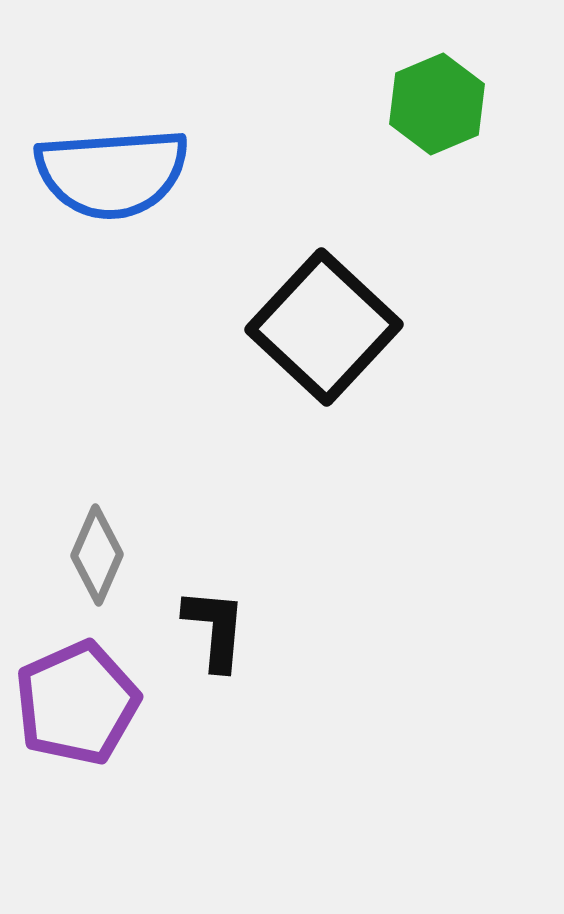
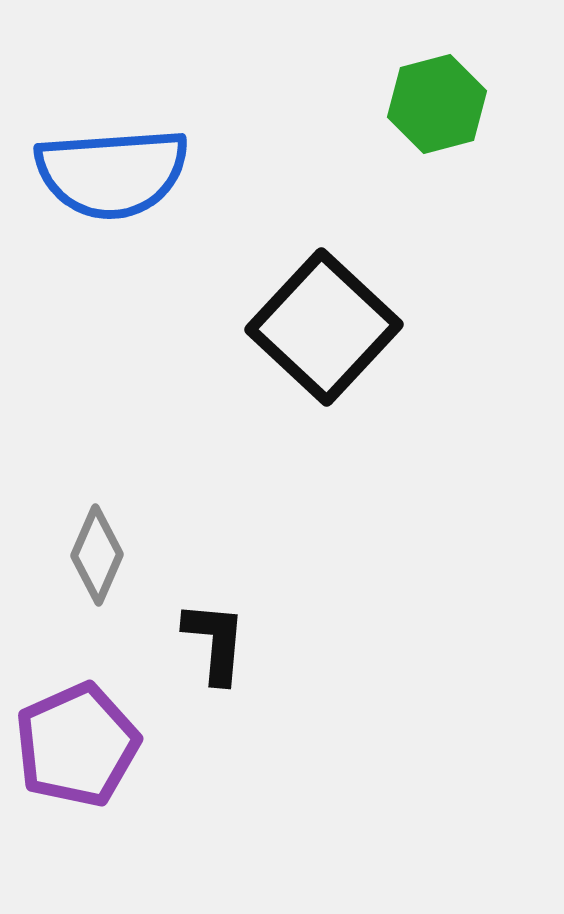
green hexagon: rotated 8 degrees clockwise
black L-shape: moved 13 px down
purple pentagon: moved 42 px down
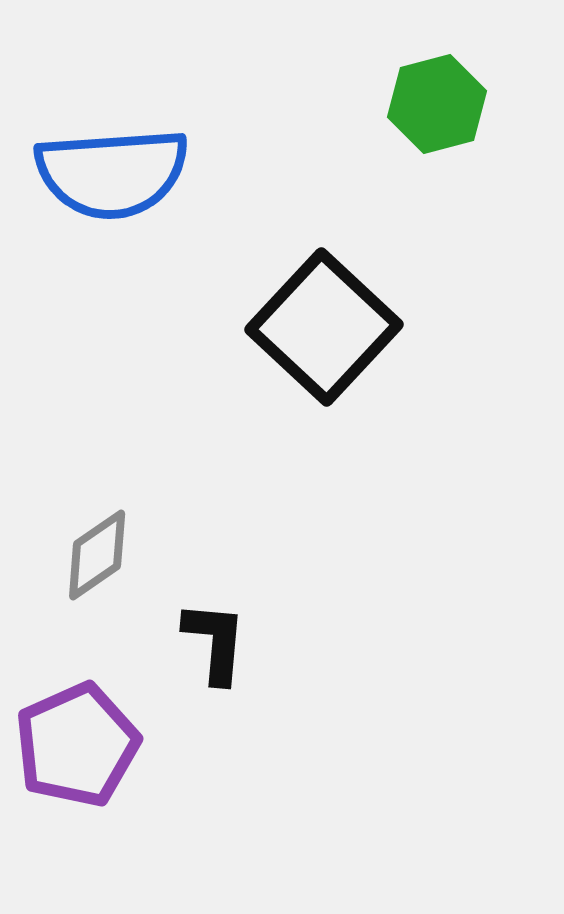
gray diamond: rotated 32 degrees clockwise
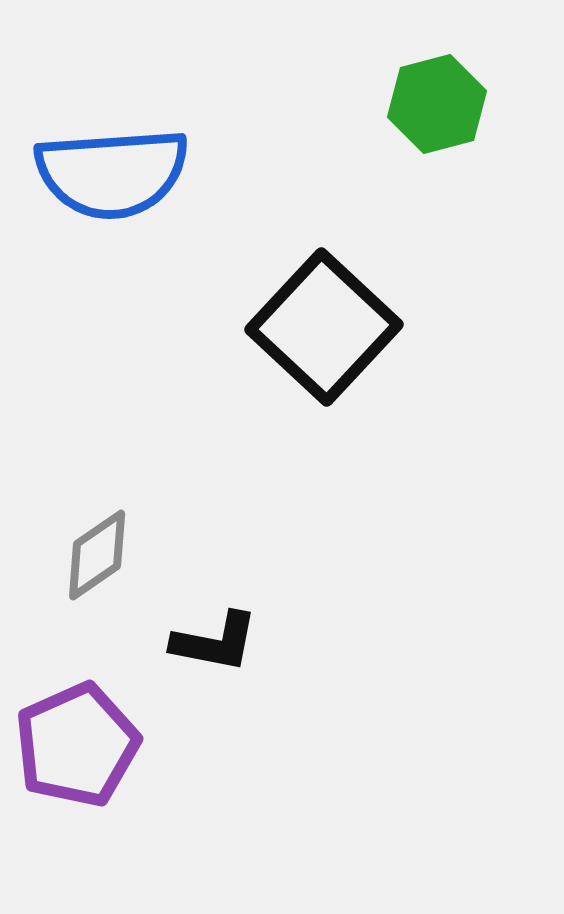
black L-shape: rotated 96 degrees clockwise
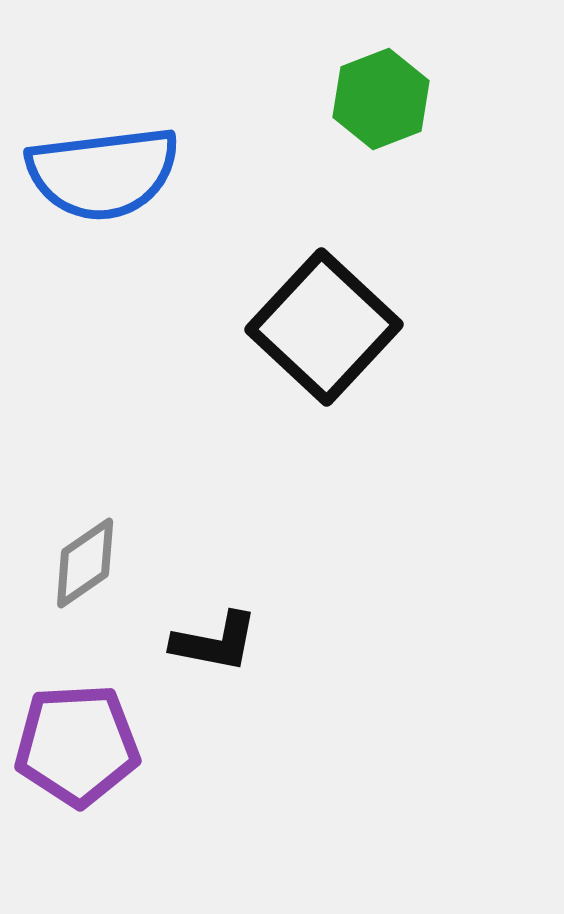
green hexagon: moved 56 px left, 5 px up; rotated 6 degrees counterclockwise
blue semicircle: moved 9 px left; rotated 3 degrees counterclockwise
gray diamond: moved 12 px left, 8 px down
purple pentagon: rotated 21 degrees clockwise
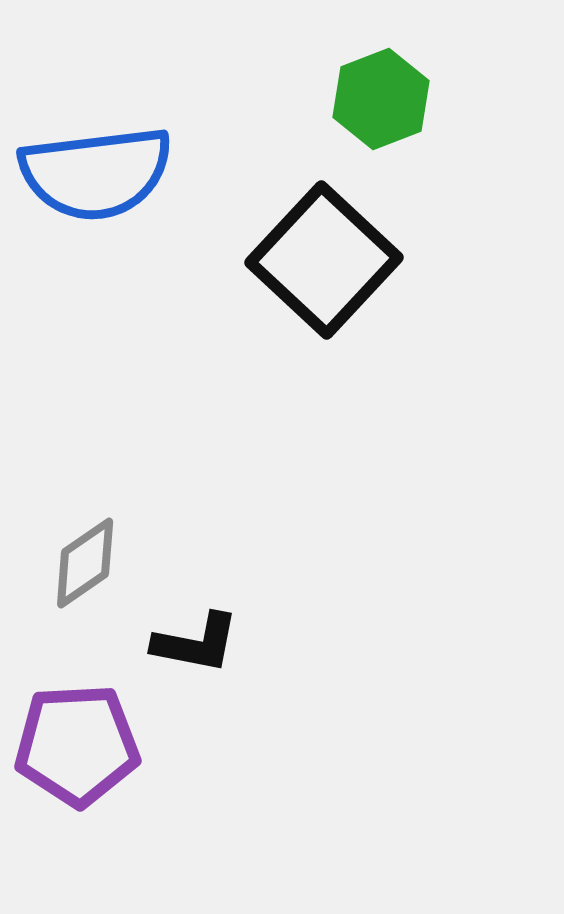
blue semicircle: moved 7 px left
black square: moved 67 px up
black L-shape: moved 19 px left, 1 px down
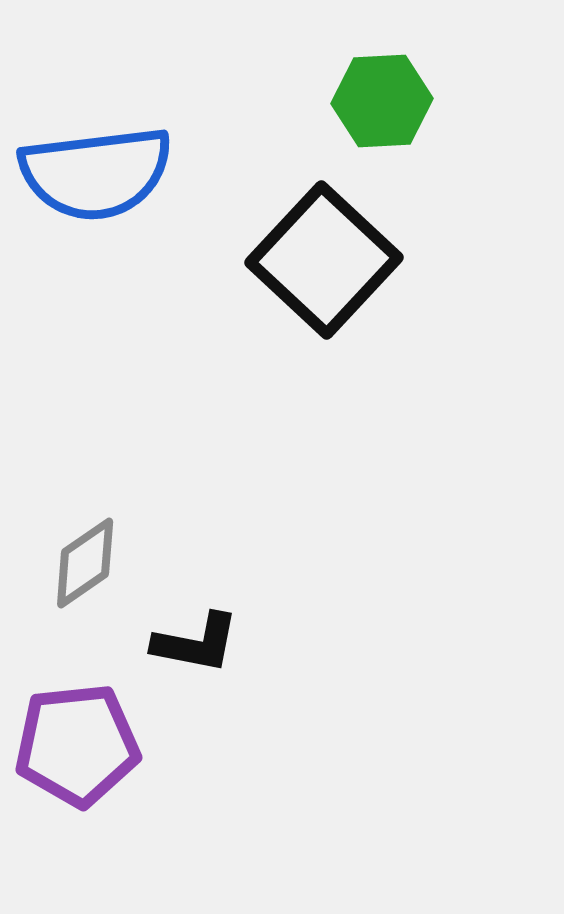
green hexagon: moved 1 px right, 2 px down; rotated 18 degrees clockwise
purple pentagon: rotated 3 degrees counterclockwise
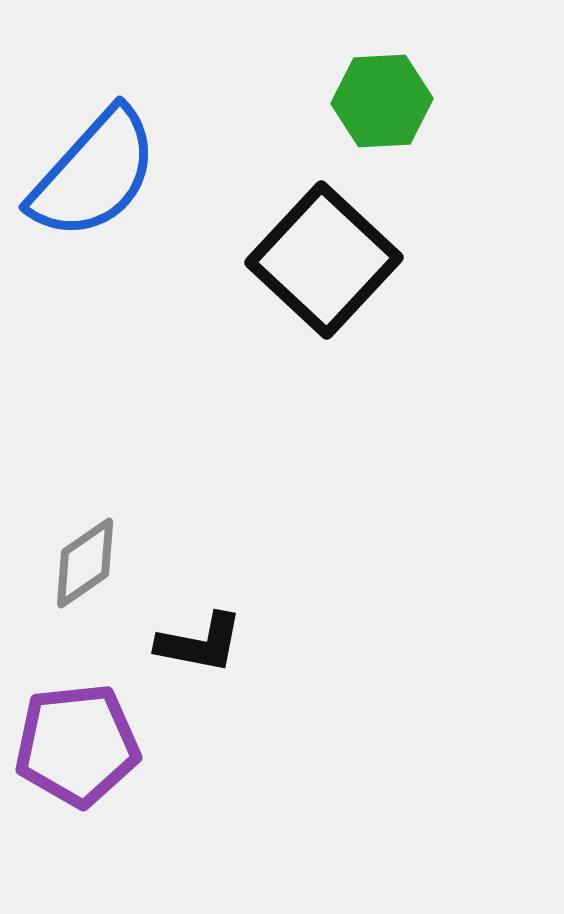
blue semicircle: moved 2 px left, 1 px down; rotated 41 degrees counterclockwise
black L-shape: moved 4 px right
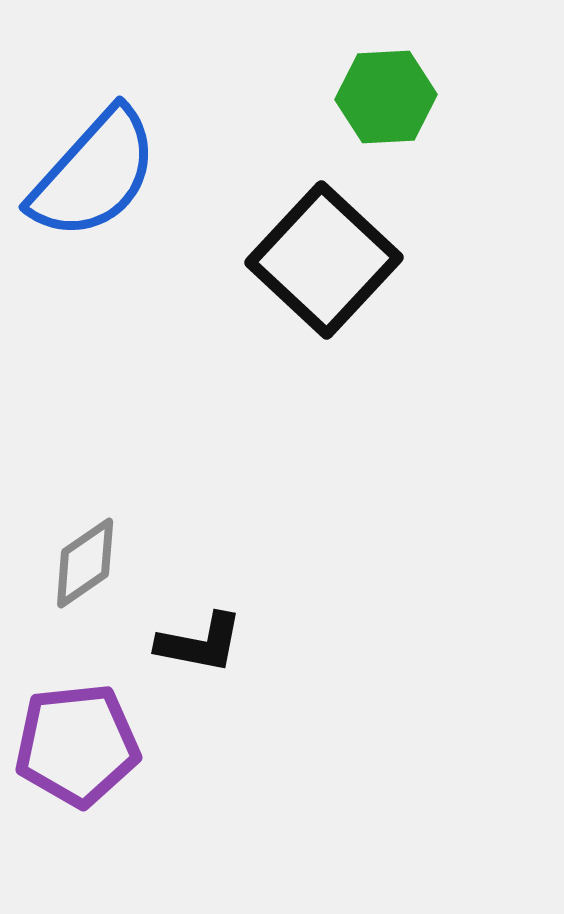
green hexagon: moved 4 px right, 4 px up
